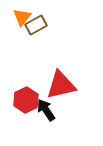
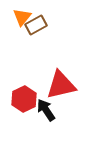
red hexagon: moved 2 px left, 1 px up
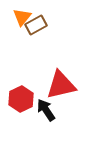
red hexagon: moved 3 px left
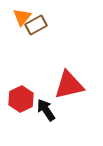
red triangle: moved 8 px right
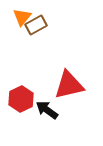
black arrow: moved 1 px right; rotated 20 degrees counterclockwise
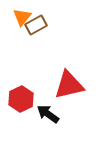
black arrow: moved 1 px right, 4 px down
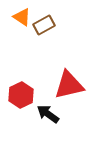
orange triangle: rotated 36 degrees counterclockwise
brown rectangle: moved 8 px right
red hexagon: moved 4 px up
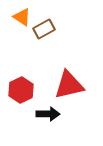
brown rectangle: moved 4 px down
red hexagon: moved 5 px up
black arrow: rotated 145 degrees clockwise
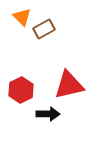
orange triangle: rotated 12 degrees clockwise
